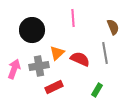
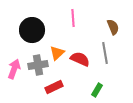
gray cross: moved 1 px left, 1 px up
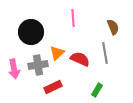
black circle: moved 1 px left, 2 px down
pink arrow: rotated 150 degrees clockwise
red rectangle: moved 1 px left
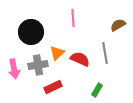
brown semicircle: moved 5 px right, 2 px up; rotated 98 degrees counterclockwise
